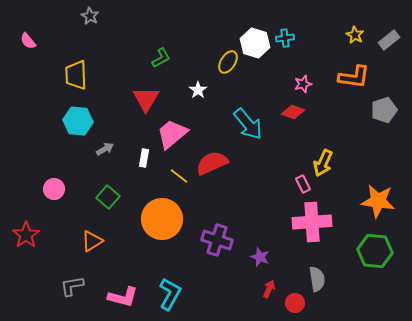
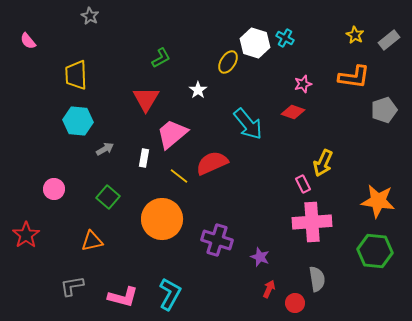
cyan cross: rotated 36 degrees clockwise
orange triangle: rotated 20 degrees clockwise
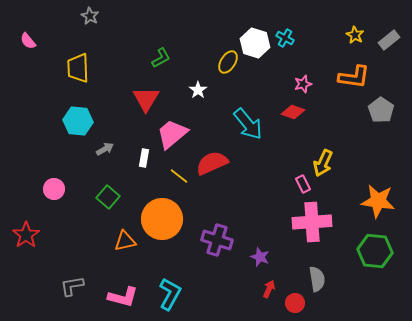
yellow trapezoid: moved 2 px right, 7 px up
gray pentagon: moved 3 px left; rotated 20 degrees counterclockwise
orange triangle: moved 33 px right
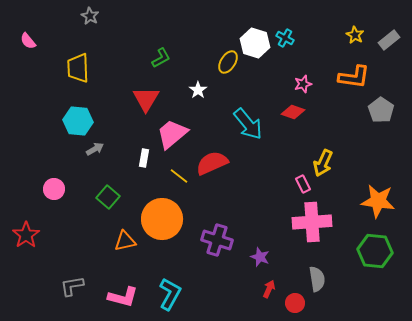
gray arrow: moved 10 px left
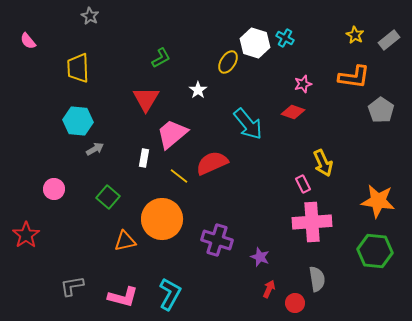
yellow arrow: rotated 48 degrees counterclockwise
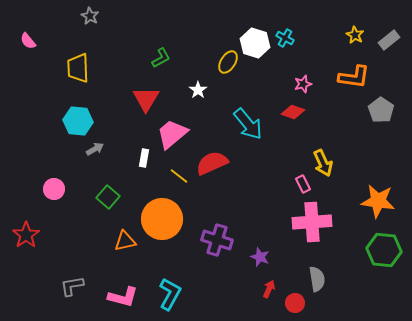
green hexagon: moved 9 px right, 1 px up
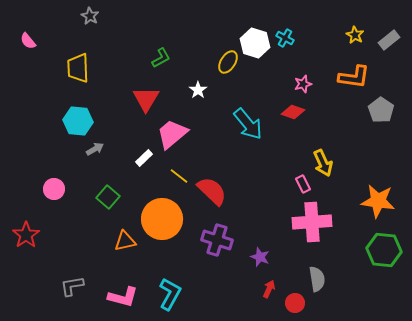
white rectangle: rotated 36 degrees clockwise
red semicircle: moved 28 px down; rotated 68 degrees clockwise
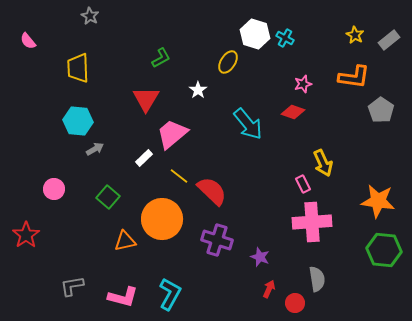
white hexagon: moved 9 px up
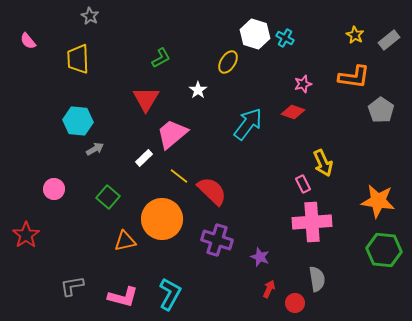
yellow trapezoid: moved 9 px up
cyan arrow: rotated 104 degrees counterclockwise
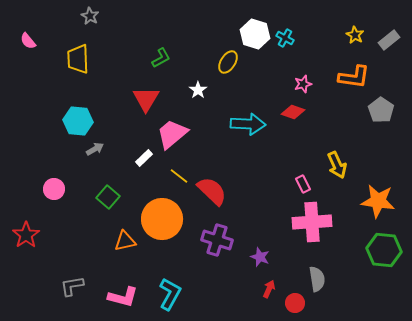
cyan arrow: rotated 56 degrees clockwise
yellow arrow: moved 14 px right, 2 px down
